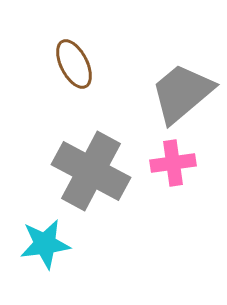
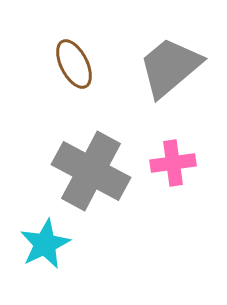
gray trapezoid: moved 12 px left, 26 px up
cyan star: rotated 18 degrees counterclockwise
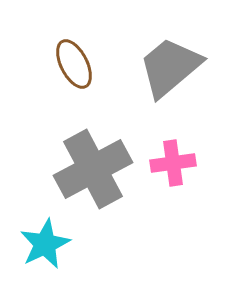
gray cross: moved 2 px right, 2 px up; rotated 34 degrees clockwise
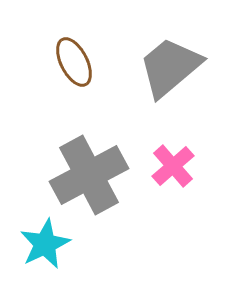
brown ellipse: moved 2 px up
pink cross: moved 3 px down; rotated 33 degrees counterclockwise
gray cross: moved 4 px left, 6 px down
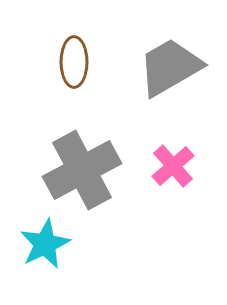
brown ellipse: rotated 27 degrees clockwise
gray trapezoid: rotated 10 degrees clockwise
gray cross: moved 7 px left, 5 px up
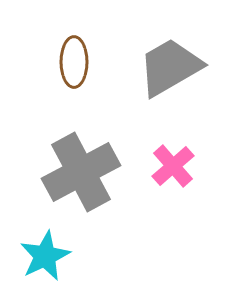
gray cross: moved 1 px left, 2 px down
cyan star: moved 12 px down
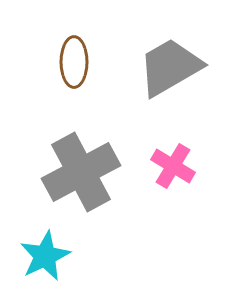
pink cross: rotated 18 degrees counterclockwise
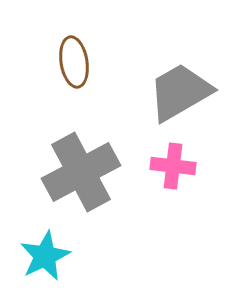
brown ellipse: rotated 9 degrees counterclockwise
gray trapezoid: moved 10 px right, 25 px down
pink cross: rotated 24 degrees counterclockwise
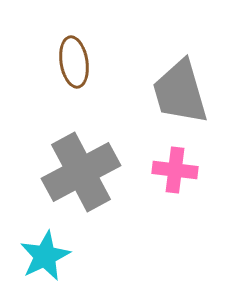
gray trapezoid: rotated 76 degrees counterclockwise
pink cross: moved 2 px right, 4 px down
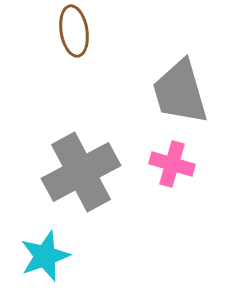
brown ellipse: moved 31 px up
pink cross: moved 3 px left, 6 px up; rotated 9 degrees clockwise
cyan star: rotated 6 degrees clockwise
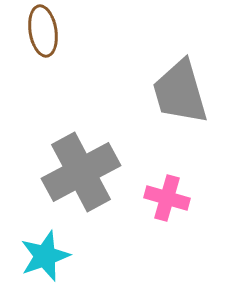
brown ellipse: moved 31 px left
pink cross: moved 5 px left, 34 px down
